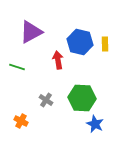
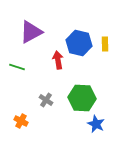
blue hexagon: moved 1 px left, 1 px down
blue star: moved 1 px right
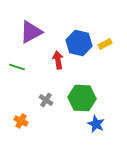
yellow rectangle: rotated 64 degrees clockwise
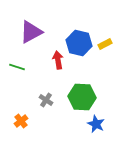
green hexagon: moved 1 px up
orange cross: rotated 24 degrees clockwise
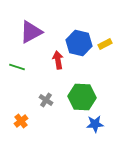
blue star: moved 1 px left; rotated 30 degrees counterclockwise
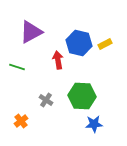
green hexagon: moved 1 px up
blue star: moved 1 px left
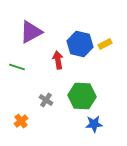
blue hexagon: moved 1 px right, 1 px down
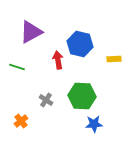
yellow rectangle: moved 9 px right, 15 px down; rotated 24 degrees clockwise
